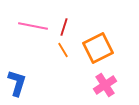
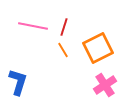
blue L-shape: moved 1 px right, 1 px up
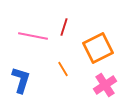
pink line: moved 10 px down
orange line: moved 19 px down
blue L-shape: moved 3 px right, 2 px up
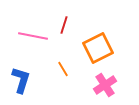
red line: moved 2 px up
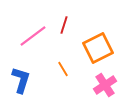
pink line: rotated 48 degrees counterclockwise
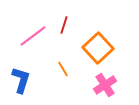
orange square: rotated 16 degrees counterclockwise
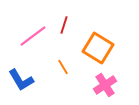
orange square: rotated 16 degrees counterclockwise
orange line: moved 2 px up
blue L-shape: rotated 132 degrees clockwise
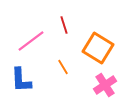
red line: rotated 36 degrees counterclockwise
pink line: moved 2 px left, 5 px down
blue L-shape: rotated 28 degrees clockwise
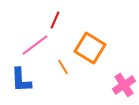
red line: moved 9 px left, 5 px up; rotated 42 degrees clockwise
pink line: moved 4 px right, 4 px down
orange square: moved 8 px left
pink cross: moved 19 px right
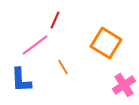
orange square: moved 16 px right, 5 px up
